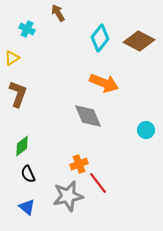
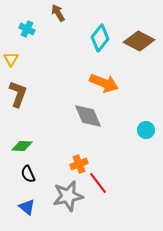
yellow triangle: moved 1 px left, 1 px down; rotated 28 degrees counterclockwise
green diamond: rotated 40 degrees clockwise
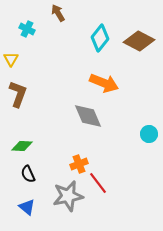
cyan circle: moved 3 px right, 4 px down
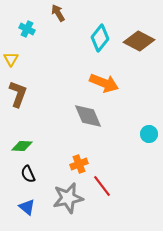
red line: moved 4 px right, 3 px down
gray star: moved 2 px down
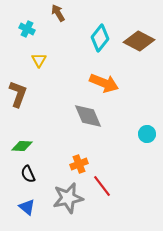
yellow triangle: moved 28 px right, 1 px down
cyan circle: moved 2 px left
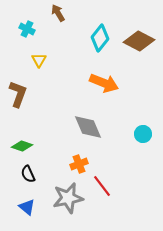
gray diamond: moved 11 px down
cyan circle: moved 4 px left
green diamond: rotated 15 degrees clockwise
